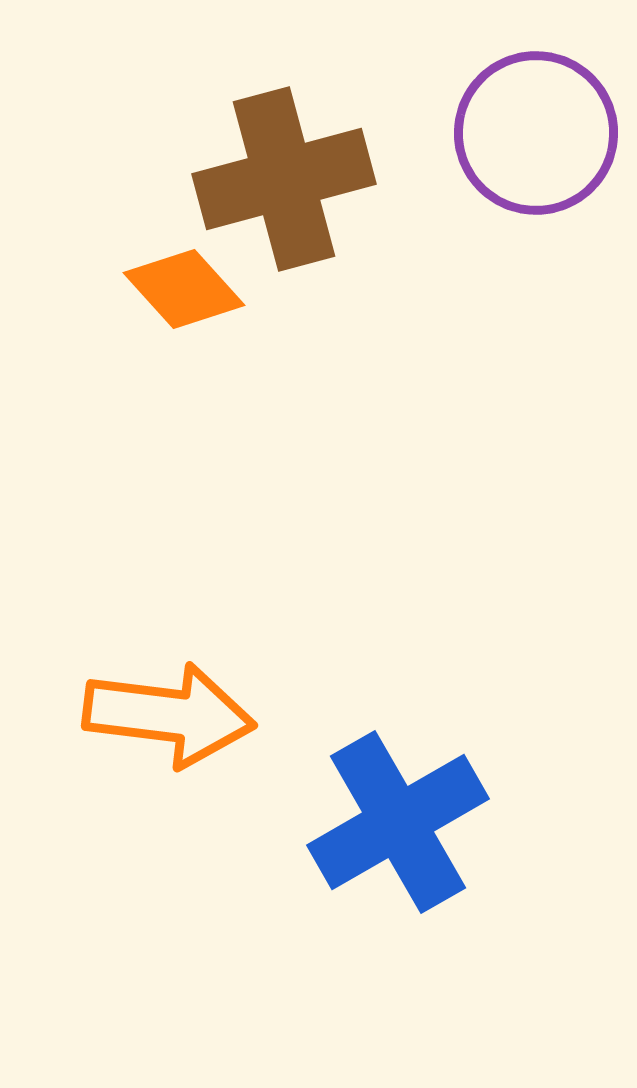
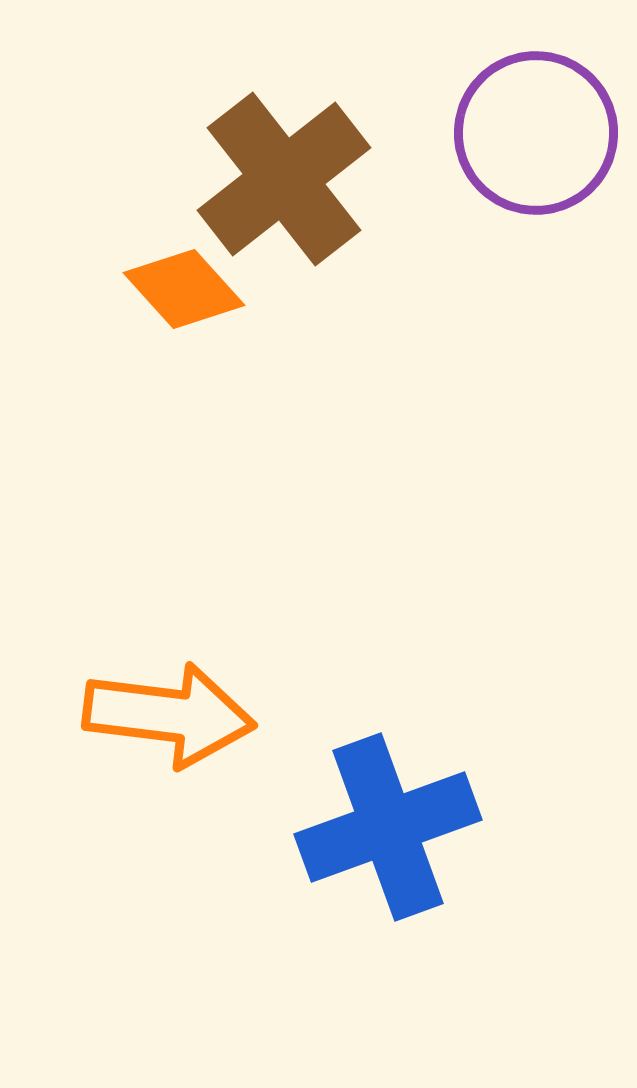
brown cross: rotated 23 degrees counterclockwise
blue cross: moved 10 px left, 5 px down; rotated 10 degrees clockwise
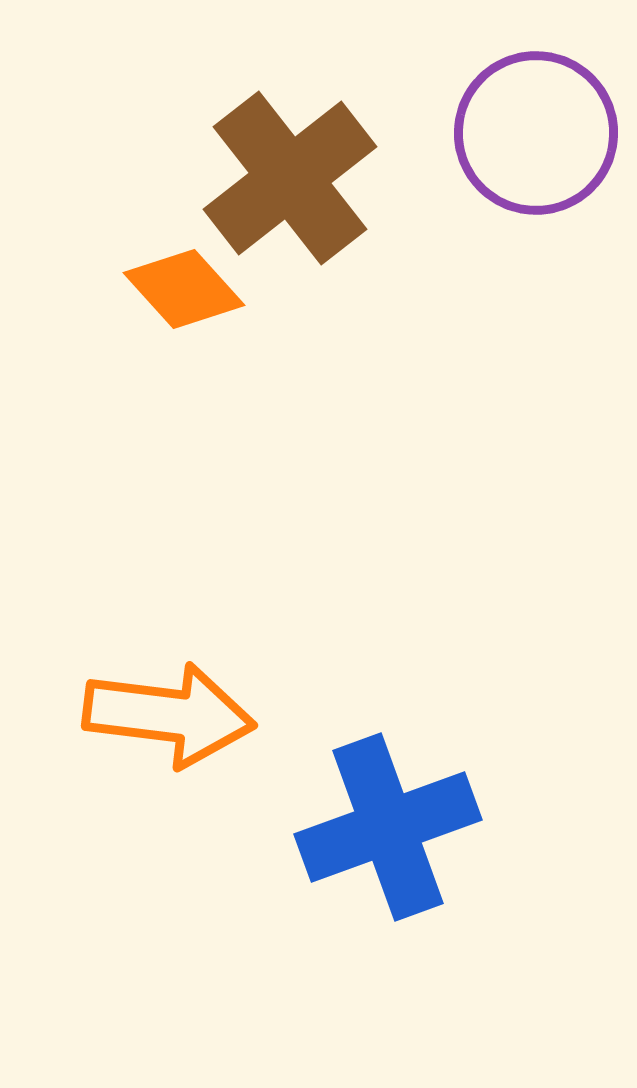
brown cross: moved 6 px right, 1 px up
